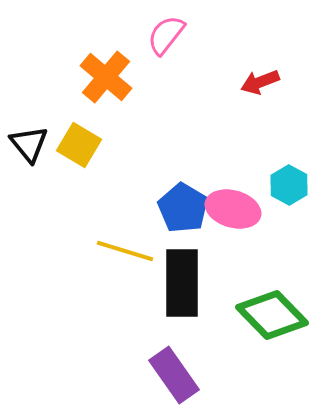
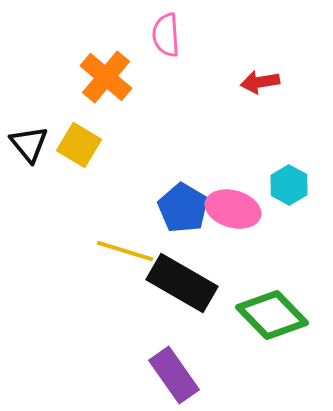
pink semicircle: rotated 42 degrees counterclockwise
red arrow: rotated 12 degrees clockwise
black rectangle: rotated 60 degrees counterclockwise
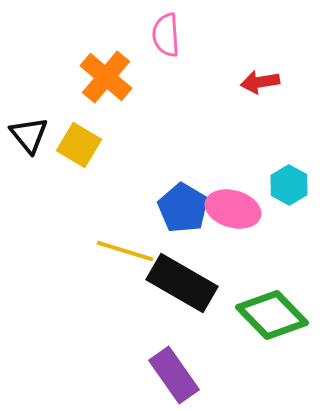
black triangle: moved 9 px up
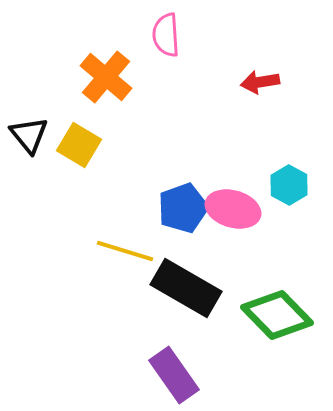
blue pentagon: rotated 21 degrees clockwise
black rectangle: moved 4 px right, 5 px down
green diamond: moved 5 px right
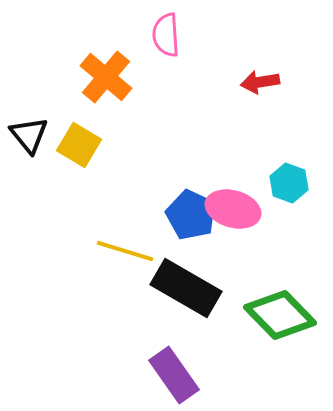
cyan hexagon: moved 2 px up; rotated 9 degrees counterclockwise
blue pentagon: moved 8 px right, 7 px down; rotated 27 degrees counterclockwise
green diamond: moved 3 px right
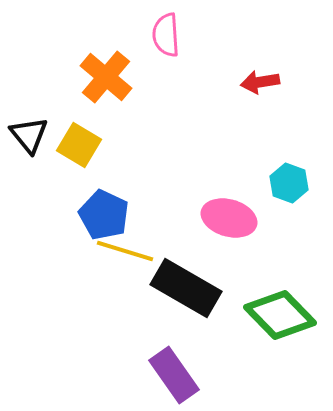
pink ellipse: moved 4 px left, 9 px down
blue pentagon: moved 87 px left
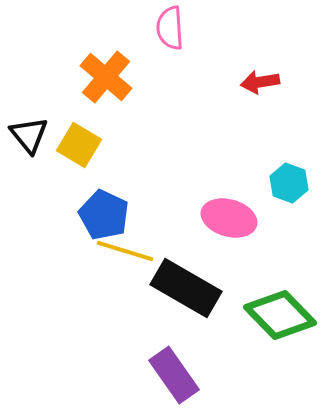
pink semicircle: moved 4 px right, 7 px up
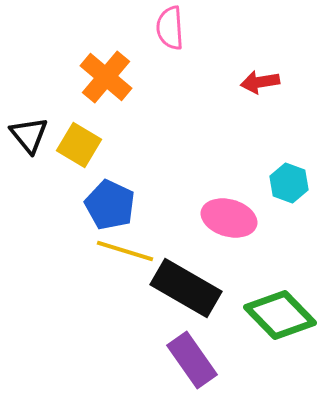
blue pentagon: moved 6 px right, 10 px up
purple rectangle: moved 18 px right, 15 px up
